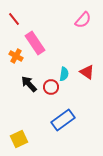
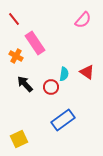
black arrow: moved 4 px left
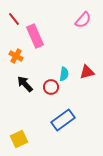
pink rectangle: moved 7 px up; rotated 10 degrees clockwise
red triangle: rotated 49 degrees counterclockwise
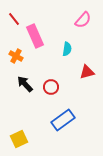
cyan semicircle: moved 3 px right, 25 px up
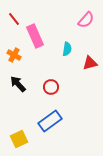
pink semicircle: moved 3 px right
orange cross: moved 2 px left, 1 px up
red triangle: moved 3 px right, 9 px up
black arrow: moved 7 px left
blue rectangle: moved 13 px left, 1 px down
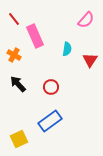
red triangle: moved 3 px up; rotated 42 degrees counterclockwise
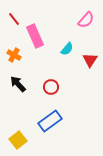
cyan semicircle: rotated 32 degrees clockwise
yellow square: moved 1 px left, 1 px down; rotated 12 degrees counterclockwise
